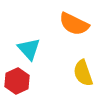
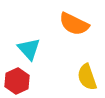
yellow semicircle: moved 4 px right, 4 px down
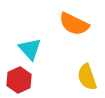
cyan triangle: moved 1 px right
red hexagon: moved 2 px right, 1 px up
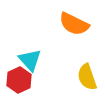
cyan triangle: moved 11 px down
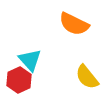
yellow semicircle: rotated 20 degrees counterclockwise
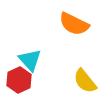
yellow semicircle: moved 2 px left, 4 px down
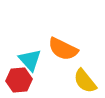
orange semicircle: moved 11 px left, 25 px down
red hexagon: rotated 20 degrees clockwise
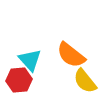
orange semicircle: moved 8 px right, 6 px down; rotated 12 degrees clockwise
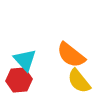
cyan triangle: moved 5 px left
yellow semicircle: moved 6 px left
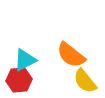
cyan triangle: rotated 45 degrees clockwise
yellow semicircle: moved 6 px right
